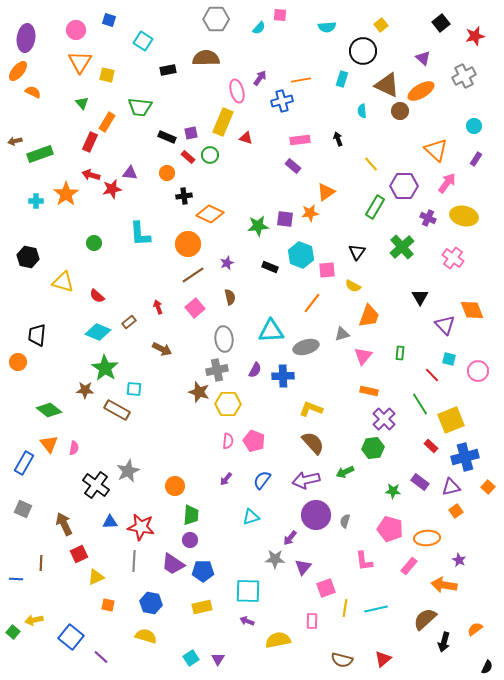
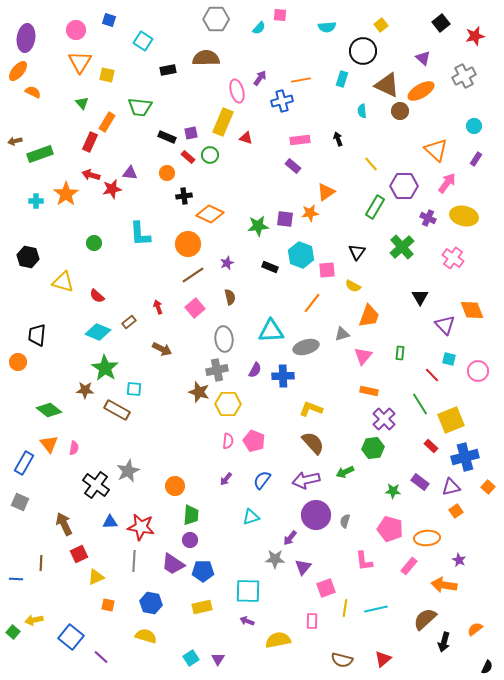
gray square at (23, 509): moved 3 px left, 7 px up
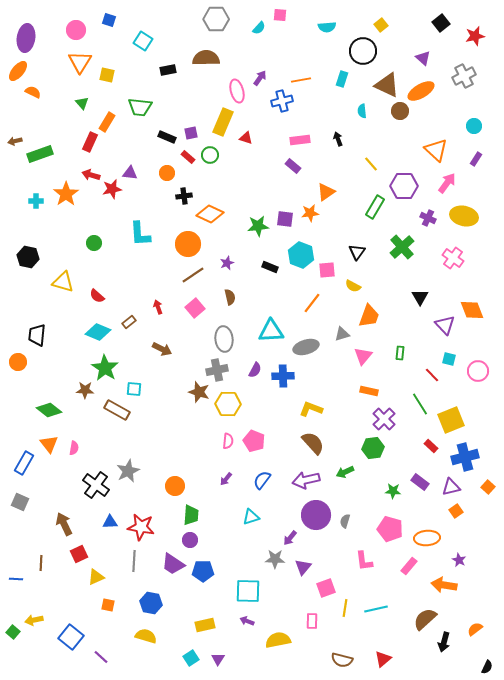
yellow rectangle at (202, 607): moved 3 px right, 18 px down
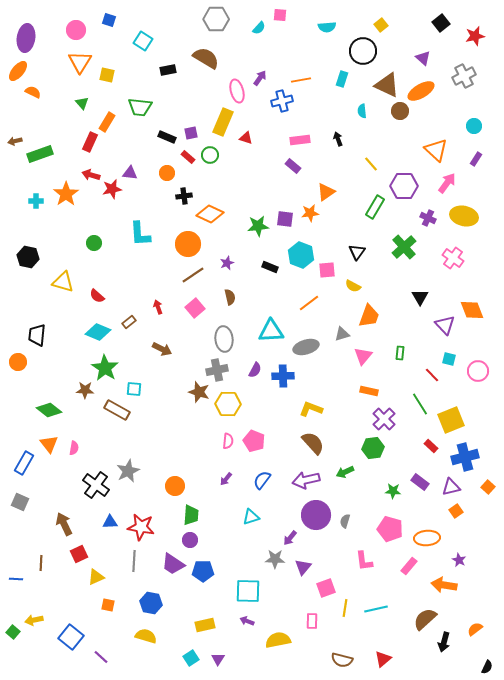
brown semicircle at (206, 58): rotated 32 degrees clockwise
green cross at (402, 247): moved 2 px right
orange line at (312, 303): moved 3 px left; rotated 15 degrees clockwise
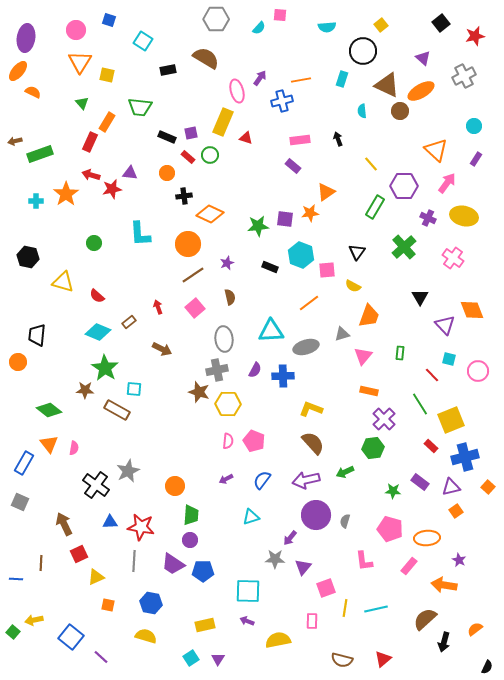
purple arrow at (226, 479): rotated 24 degrees clockwise
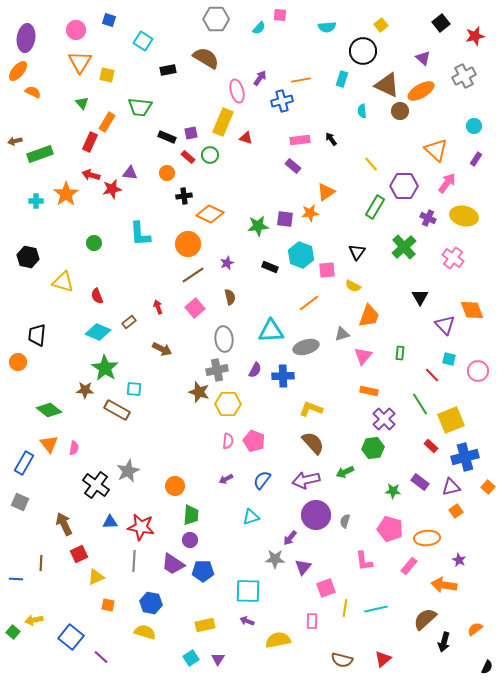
black arrow at (338, 139): moved 7 px left; rotated 16 degrees counterclockwise
red semicircle at (97, 296): rotated 28 degrees clockwise
yellow semicircle at (146, 636): moved 1 px left, 4 px up
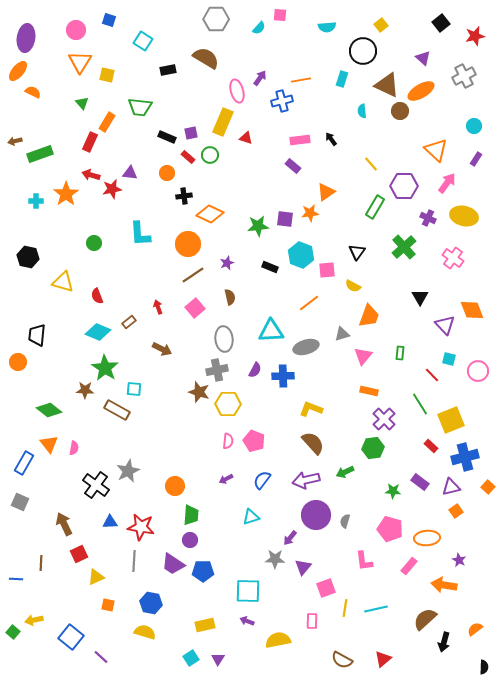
brown semicircle at (342, 660): rotated 15 degrees clockwise
black semicircle at (487, 667): moved 3 px left; rotated 24 degrees counterclockwise
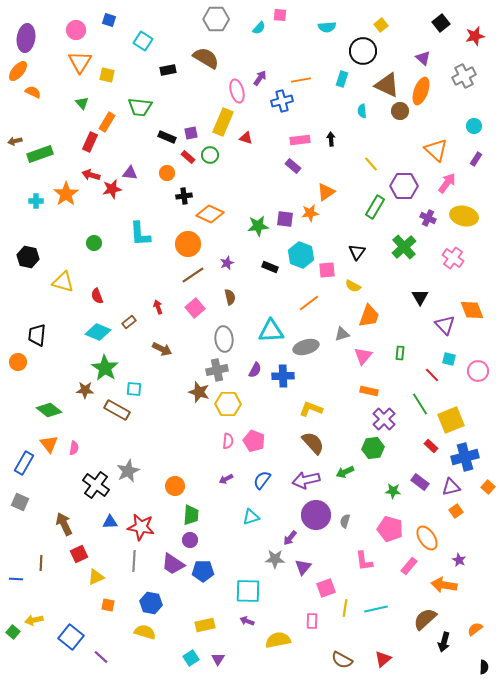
orange ellipse at (421, 91): rotated 40 degrees counterclockwise
black arrow at (331, 139): rotated 32 degrees clockwise
orange ellipse at (427, 538): rotated 60 degrees clockwise
